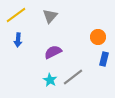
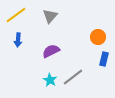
purple semicircle: moved 2 px left, 1 px up
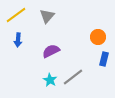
gray triangle: moved 3 px left
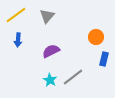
orange circle: moved 2 px left
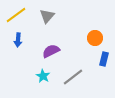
orange circle: moved 1 px left, 1 px down
cyan star: moved 7 px left, 4 px up
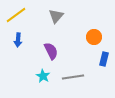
gray triangle: moved 9 px right
orange circle: moved 1 px left, 1 px up
purple semicircle: rotated 90 degrees clockwise
gray line: rotated 30 degrees clockwise
